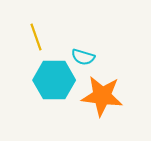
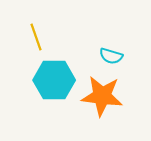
cyan semicircle: moved 28 px right, 1 px up
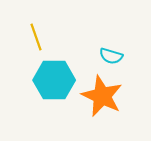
orange star: rotated 18 degrees clockwise
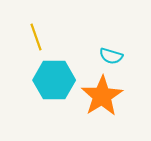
orange star: rotated 15 degrees clockwise
